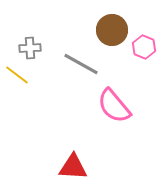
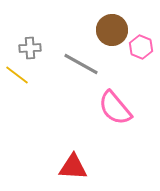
pink hexagon: moved 3 px left
pink semicircle: moved 1 px right, 2 px down
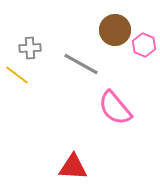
brown circle: moved 3 px right
pink hexagon: moved 3 px right, 2 px up
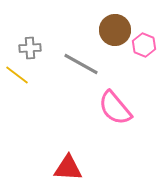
red triangle: moved 5 px left, 1 px down
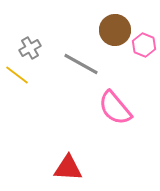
gray cross: rotated 25 degrees counterclockwise
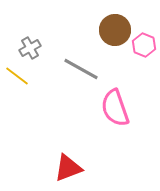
gray line: moved 5 px down
yellow line: moved 1 px down
pink semicircle: rotated 21 degrees clockwise
red triangle: rotated 24 degrees counterclockwise
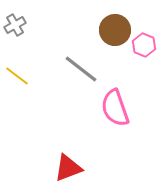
gray cross: moved 15 px left, 23 px up
gray line: rotated 9 degrees clockwise
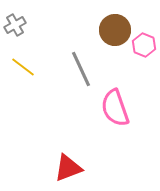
gray line: rotated 27 degrees clockwise
yellow line: moved 6 px right, 9 px up
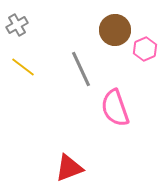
gray cross: moved 2 px right
pink hexagon: moved 1 px right, 4 px down; rotated 15 degrees clockwise
red triangle: moved 1 px right
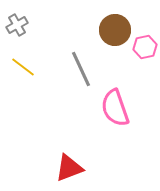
pink hexagon: moved 2 px up; rotated 10 degrees clockwise
